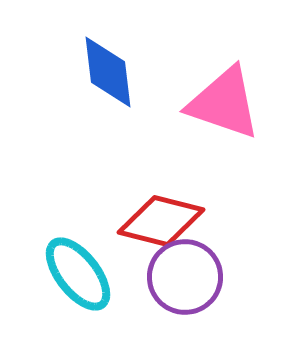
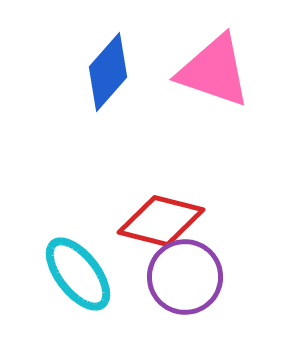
blue diamond: rotated 48 degrees clockwise
pink triangle: moved 10 px left, 32 px up
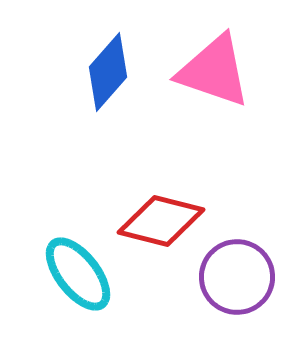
purple circle: moved 52 px right
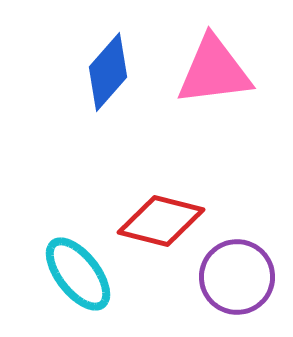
pink triangle: rotated 26 degrees counterclockwise
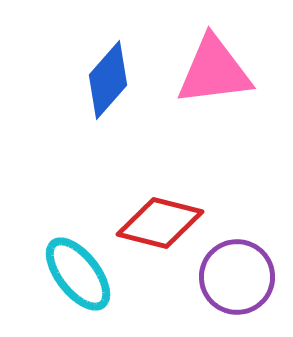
blue diamond: moved 8 px down
red diamond: moved 1 px left, 2 px down
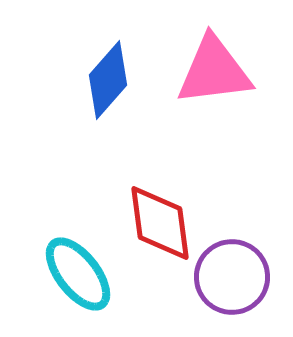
red diamond: rotated 68 degrees clockwise
purple circle: moved 5 px left
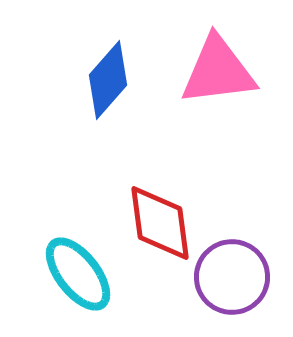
pink triangle: moved 4 px right
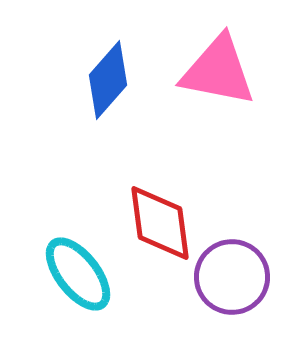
pink triangle: rotated 18 degrees clockwise
